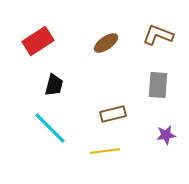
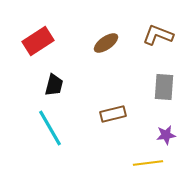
gray rectangle: moved 6 px right, 2 px down
cyan line: rotated 15 degrees clockwise
yellow line: moved 43 px right, 12 px down
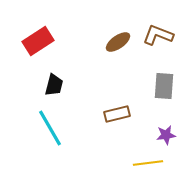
brown ellipse: moved 12 px right, 1 px up
gray rectangle: moved 1 px up
brown rectangle: moved 4 px right
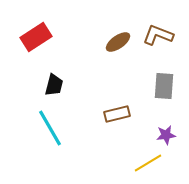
red rectangle: moved 2 px left, 4 px up
yellow line: rotated 24 degrees counterclockwise
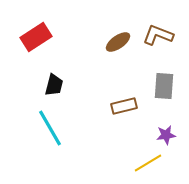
brown rectangle: moved 7 px right, 8 px up
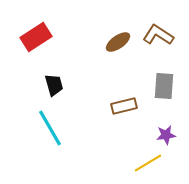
brown L-shape: rotated 12 degrees clockwise
black trapezoid: rotated 30 degrees counterclockwise
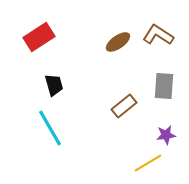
red rectangle: moved 3 px right
brown rectangle: rotated 25 degrees counterclockwise
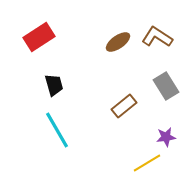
brown L-shape: moved 1 px left, 2 px down
gray rectangle: moved 2 px right; rotated 36 degrees counterclockwise
cyan line: moved 7 px right, 2 px down
purple star: moved 2 px down
yellow line: moved 1 px left
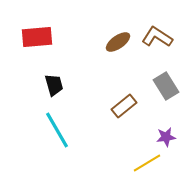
red rectangle: moved 2 px left; rotated 28 degrees clockwise
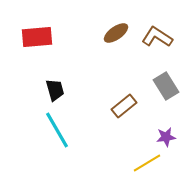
brown ellipse: moved 2 px left, 9 px up
black trapezoid: moved 1 px right, 5 px down
